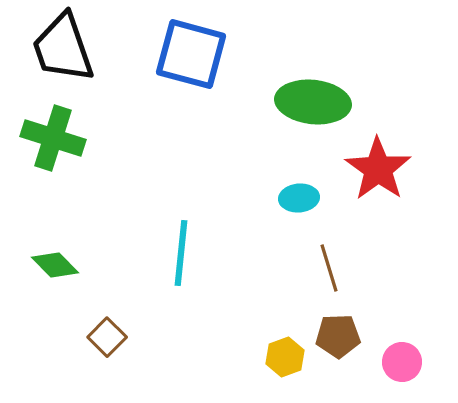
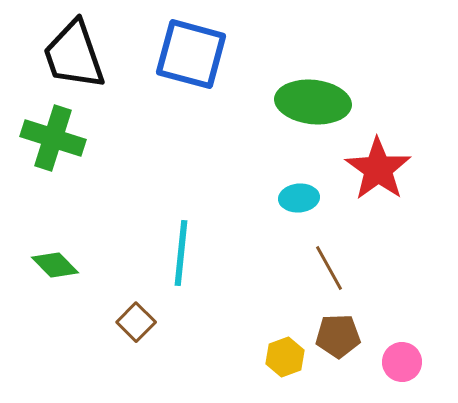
black trapezoid: moved 11 px right, 7 px down
brown line: rotated 12 degrees counterclockwise
brown square: moved 29 px right, 15 px up
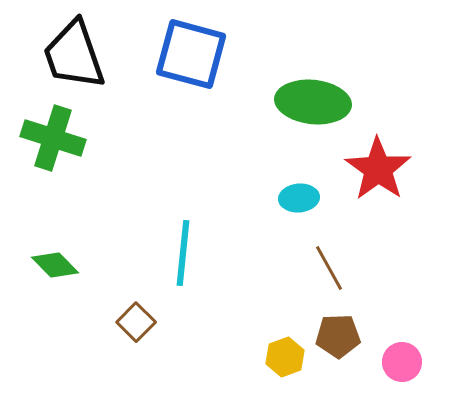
cyan line: moved 2 px right
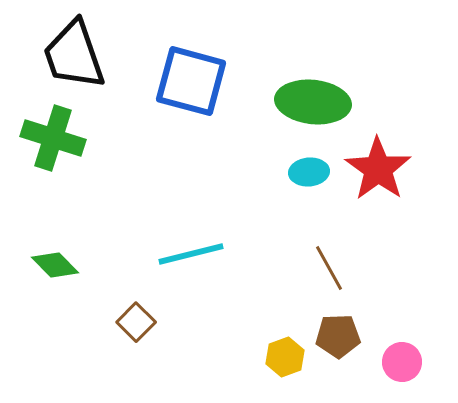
blue square: moved 27 px down
cyan ellipse: moved 10 px right, 26 px up
cyan line: moved 8 px right, 1 px down; rotated 70 degrees clockwise
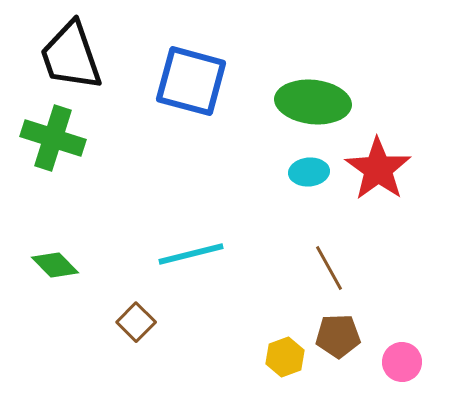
black trapezoid: moved 3 px left, 1 px down
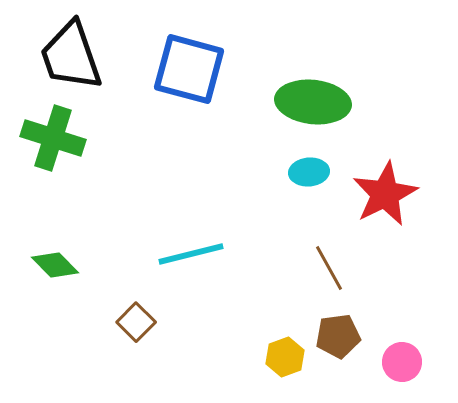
blue square: moved 2 px left, 12 px up
red star: moved 7 px right, 25 px down; rotated 10 degrees clockwise
brown pentagon: rotated 6 degrees counterclockwise
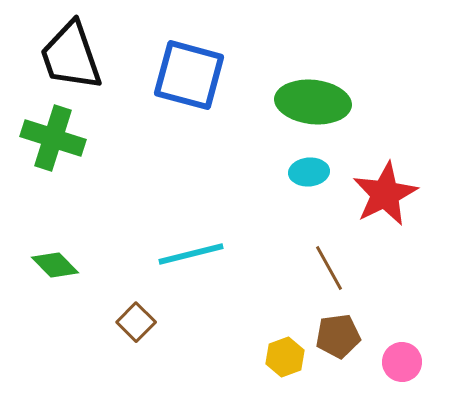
blue square: moved 6 px down
